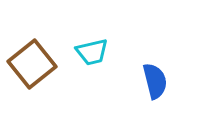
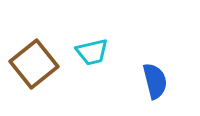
brown square: moved 2 px right
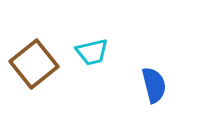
blue semicircle: moved 1 px left, 4 px down
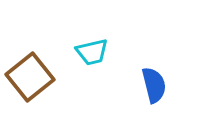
brown square: moved 4 px left, 13 px down
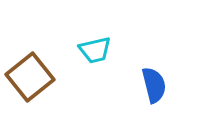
cyan trapezoid: moved 3 px right, 2 px up
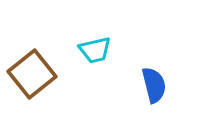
brown square: moved 2 px right, 3 px up
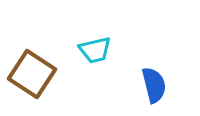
brown square: rotated 18 degrees counterclockwise
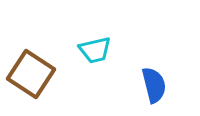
brown square: moved 1 px left
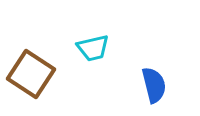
cyan trapezoid: moved 2 px left, 2 px up
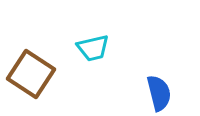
blue semicircle: moved 5 px right, 8 px down
